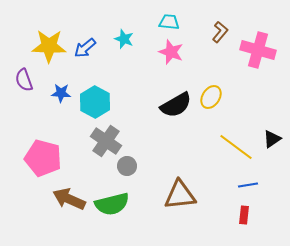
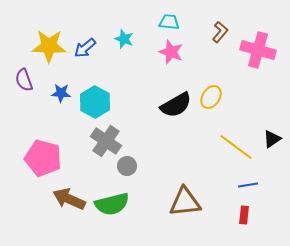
brown triangle: moved 5 px right, 7 px down
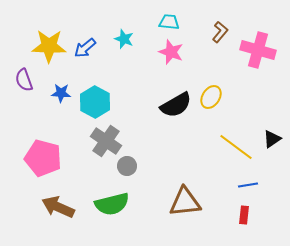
brown arrow: moved 11 px left, 8 px down
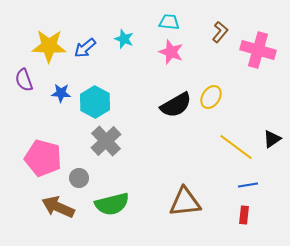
gray cross: rotated 12 degrees clockwise
gray circle: moved 48 px left, 12 px down
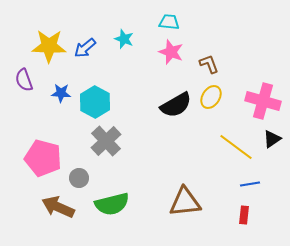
brown L-shape: moved 11 px left, 32 px down; rotated 60 degrees counterclockwise
pink cross: moved 5 px right, 51 px down
blue line: moved 2 px right, 1 px up
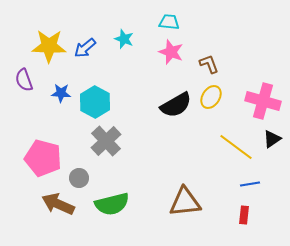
brown arrow: moved 3 px up
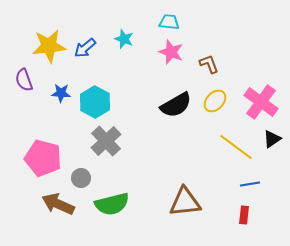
yellow star: rotated 8 degrees counterclockwise
yellow ellipse: moved 4 px right, 4 px down; rotated 10 degrees clockwise
pink cross: moved 2 px left, 1 px down; rotated 20 degrees clockwise
gray circle: moved 2 px right
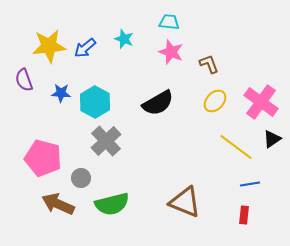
black semicircle: moved 18 px left, 2 px up
brown triangle: rotated 28 degrees clockwise
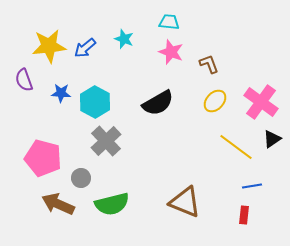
blue line: moved 2 px right, 2 px down
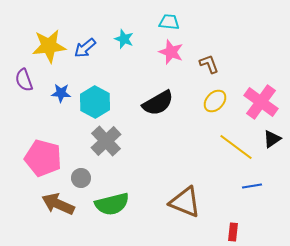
red rectangle: moved 11 px left, 17 px down
